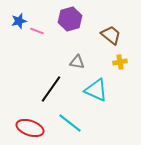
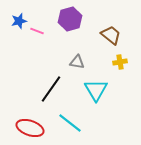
cyan triangle: rotated 35 degrees clockwise
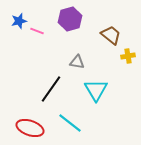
yellow cross: moved 8 px right, 6 px up
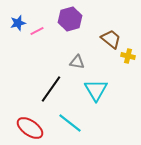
blue star: moved 1 px left, 2 px down
pink line: rotated 48 degrees counterclockwise
brown trapezoid: moved 4 px down
yellow cross: rotated 24 degrees clockwise
red ellipse: rotated 16 degrees clockwise
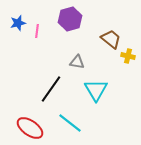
pink line: rotated 56 degrees counterclockwise
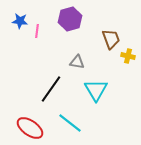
blue star: moved 2 px right, 2 px up; rotated 21 degrees clockwise
brown trapezoid: rotated 30 degrees clockwise
